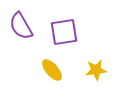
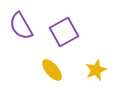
purple square: rotated 20 degrees counterclockwise
yellow star: rotated 15 degrees counterclockwise
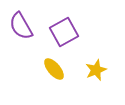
yellow ellipse: moved 2 px right, 1 px up
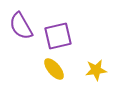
purple square: moved 6 px left, 4 px down; rotated 16 degrees clockwise
yellow star: rotated 15 degrees clockwise
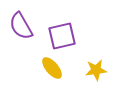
purple square: moved 4 px right
yellow ellipse: moved 2 px left, 1 px up
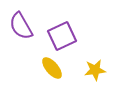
purple square: rotated 12 degrees counterclockwise
yellow star: moved 1 px left
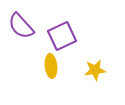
purple semicircle: rotated 12 degrees counterclockwise
yellow ellipse: moved 1 px left, 2 px up; rotated 35 degrees clockwise
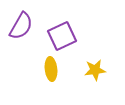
purple semicircle: rotated 108 degrees counterclockwise
yellow ellipse: moved 3 px down
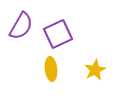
purple square: moved 4 px left, 2 px up
yellow star: rotated 20 degrees counterclockwise
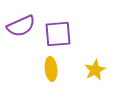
purple semicircle: rotated 36 degrees clockwise
purple square: rotated 20 degrees clockwise
